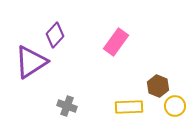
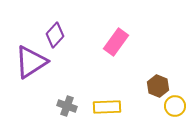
yellow rectangle: moved 22 px left
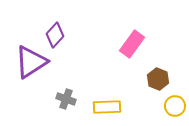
pink rectangle: moved 16 px right, 2 px down
brown hexagon: moved 7 px up
gray cross: moved 1 px left, 7 px up
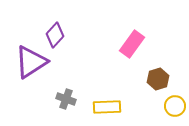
brown hexagon: rotated 20 degrees clockwise
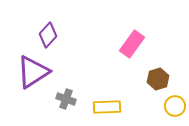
purple diamond: moved 7 px left
purple triangle: moved 2 px right, 10 px down
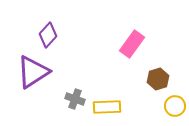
gray cross: moved 9 px right
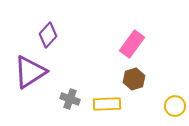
purple triangle: moved 3 px left
brown hexagon: moved 24 px left
gray cross: moved 5 px left
yellow rectangle: moved 3 px up
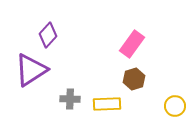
purple triangle: moved 1 px right, 2 px up
gray cross: rotated 18 degrees counterclockwise
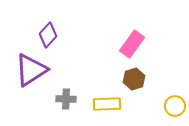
gray cross: moved 4 px left
